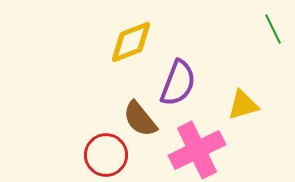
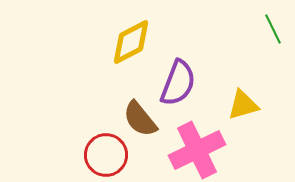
yellow diamond: rotated 6 degrees counterclockwise
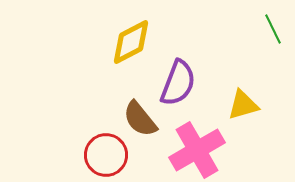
pink cross: rotated 4 degrees counterclockwise
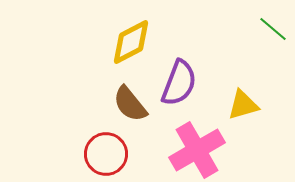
green line: rotated 24 degrees counterclockwise
purple semicircle: moved 1 px right
brown semicircle: moved 10 px left, 15 px up
red circle: moved 1 px up
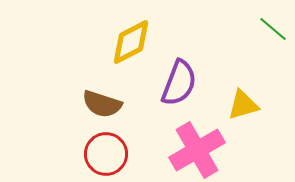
brown semicircle: moved 28 px left; rotated 33 degrees counterclockwise
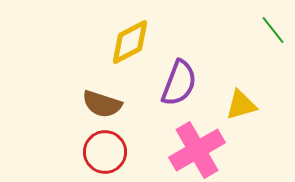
green line: moved 1 px down; rotated 12 degrees clockwise
yellow diamond: moved 1 px left
yellow triangle: moved 2 px left
red circle: moved 1 px left, 2 px up
